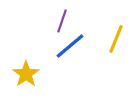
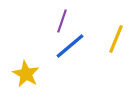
yellow star: rotated 8 degrees counterclockwise
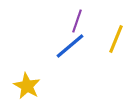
purple line: moved 15 px right
yellow star: moved 1 px right, 12 px down
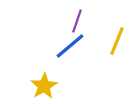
yellow line: moved 1 px right, 2 px down
yellow star: moved 17 px right; rotated 12 degrees clockwise
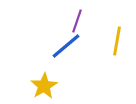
yellow line: rotated 12 degrees counterclockwise
blue line: moved 4 px left
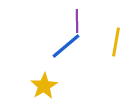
purple line: rotated 20 degrees counterclockwise
yellow line: moved 1 px left, 1 px down
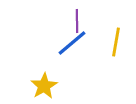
blue line: moved 6 px right, 3 px up
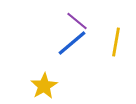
purple line: rotated 50 degrees counterclockwise
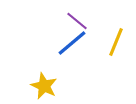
yellow line: rotated 12 degrees clockwise
yellow star: rotated 16 degrees counterclockwise
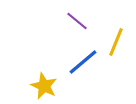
blue line: moved 11 px right, 19 px down
